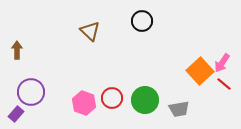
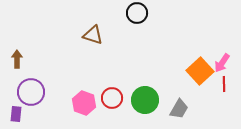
black circle: moved 5 px left, 8 px up
brown triangle: moved 3 px right, 4 px down; rotated 25 degrees counterclockwise
brown arrow: moved 9 px down
red line: rotated 49 degrees clockwise
gray trapezoid: rotated 50 degrees counterclockwise
purple rectangle: rotated 35 degrees counterclockwise
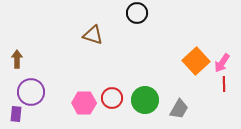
orange square: moved 4 px left, 10 px up
pink hexagon: rotated 20 degrees counterclockwise
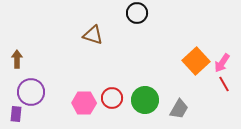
red line: rotated 28 degrees counterclockwise
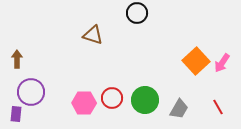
red line: moved 6 px left, 23 px down
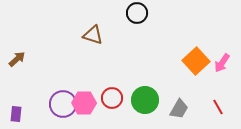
brown arrow: rotated 48 degrees clockwise
purple circle: moved 32 px right, 12 px down
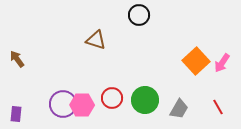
black circle: moved 2 px right, 2 px down
brown triangle: moved 3 px right, 5 px down
brown arrow: rotated 84 degrees counterclockwise
pink hexagon: moved 2 px left, 2 px down
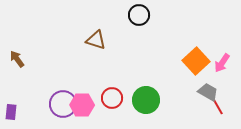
green circle: moved 1 px right
gray trapezoid: moved 29 px right, 17 px up; rotated 90 degrees counterclockwise
purple rectangle: moved 5 px left, 2 px up
